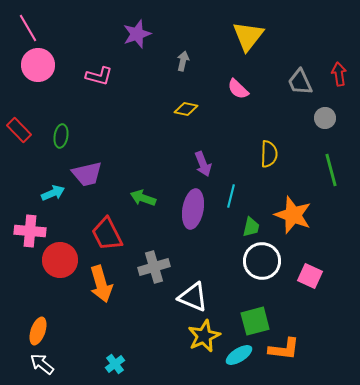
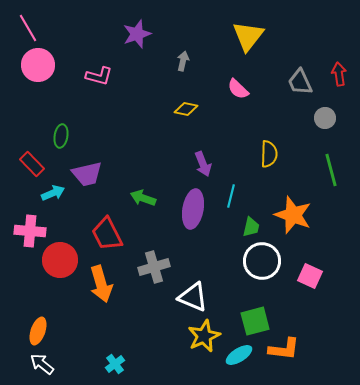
red rectangle: moved 13 px right, 34 px down
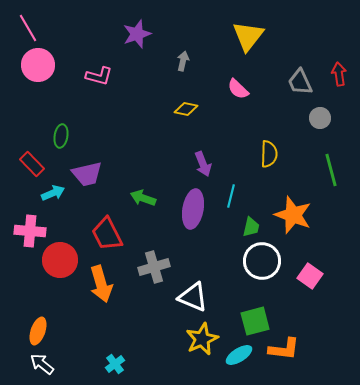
gray circle: moved 5 px left
pink square: rotated 10 degrees clockwise
yellow star: moved 2 px left, 3 px down
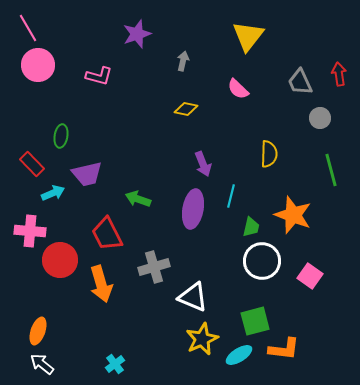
green arrow: moved 5 px left, 1 px down
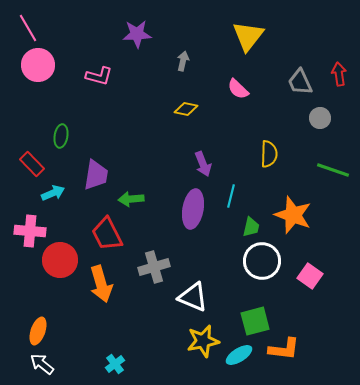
purple star: rotated 16 degrees clockwise
green line: moved 2 px right; rotated 56 degrees counterclockwise
purple trapezoid: moved 9 px right, 1 px down; rotated 68 degrees counterclockwise
green arrow: moved 7 px left; rotated 25 degrees counterclockwise
yellow star: moved 1 px right, 2 px down; rotated 12 degrees clockwise
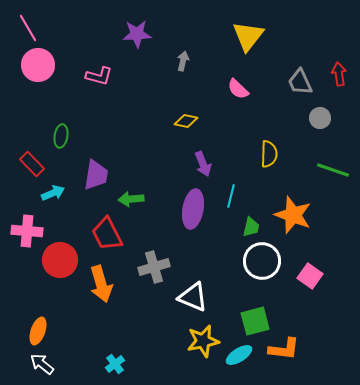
yellow diamond: moved 12 px down
pink cross: moved 3 px left
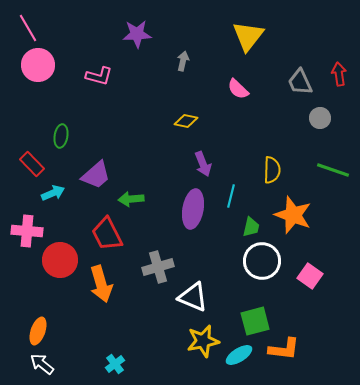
yellow semicircle: moved 3 px right, 16 px down
purple trapezoid: rotated 40 degrees clockwise
gray cross: moved 4 px right
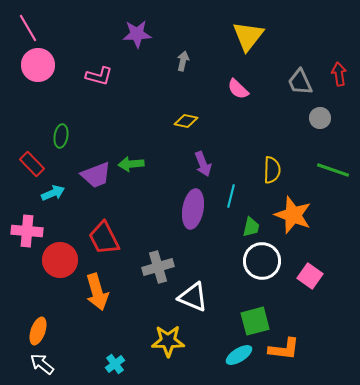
purple trapezoid: rotated 20 degrees clockwise
green arrow: moved 35 px up
red trapezoid: moved 3 px left, 4 px down
orange arrow: moved 4 px left, 8 px down
yellow star: moved 35 px left; rotated 12 degrees clockwise
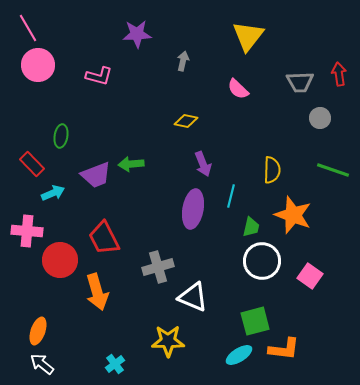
gray trapezoid: rotated 68 degrees counterclockwise
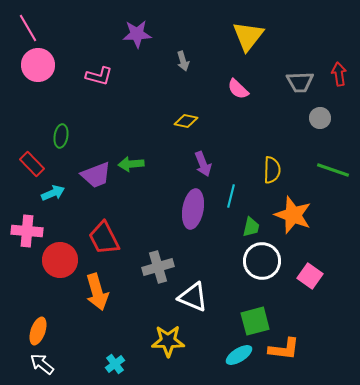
gray arrow: rotated 150 degrees clockwise
